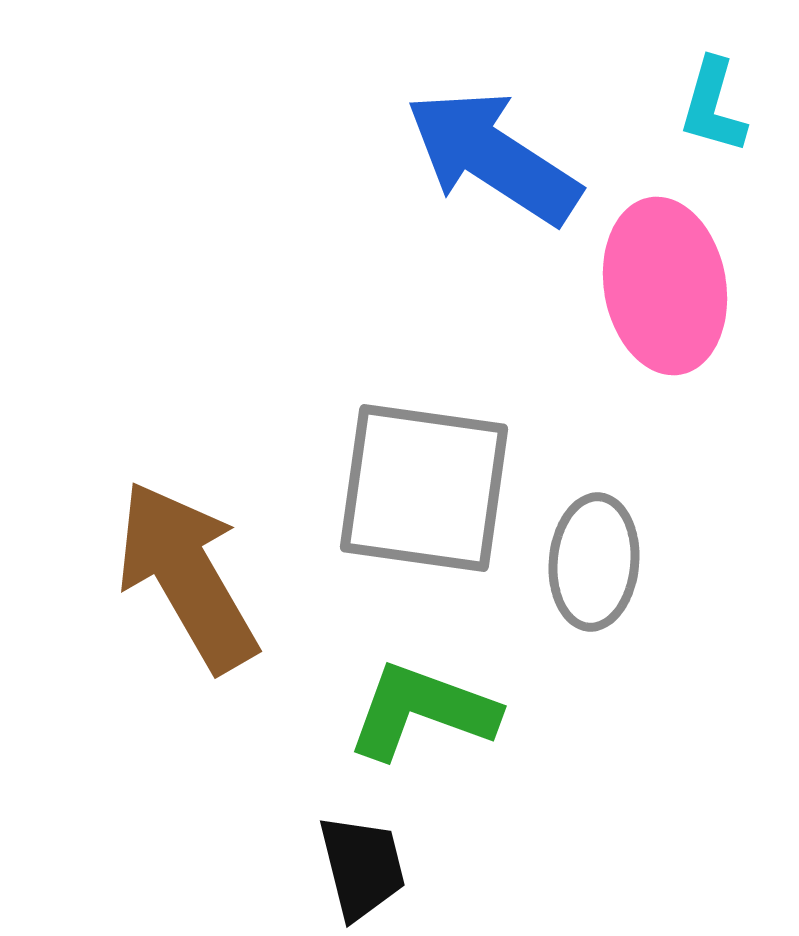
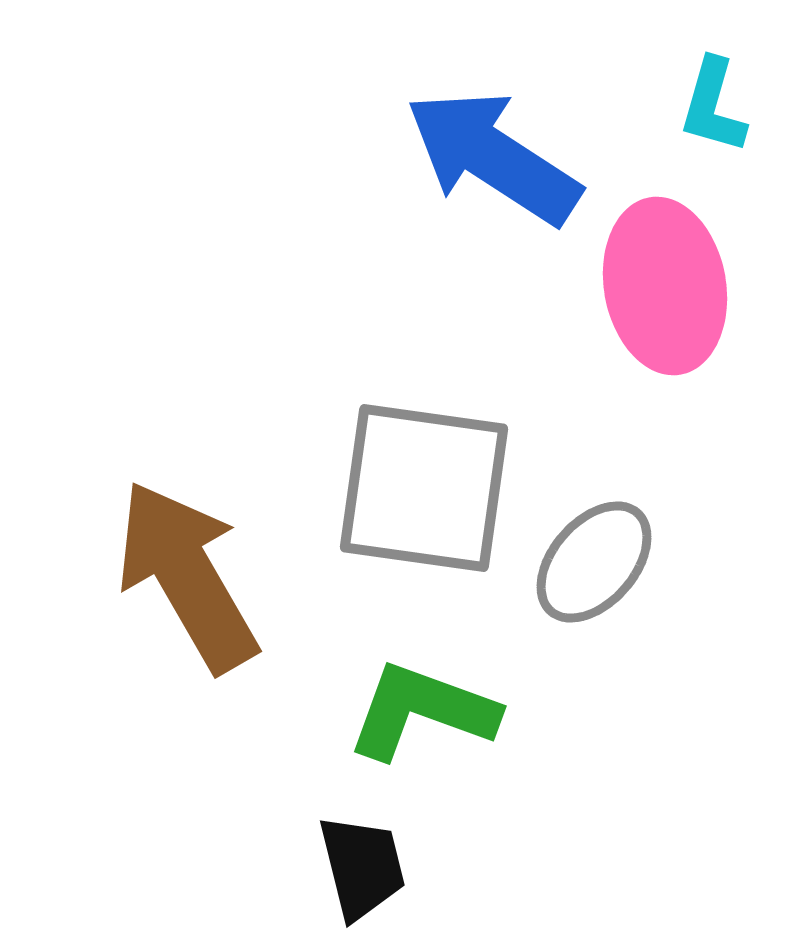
gray ellipse: rotated 36 degrees clockwise
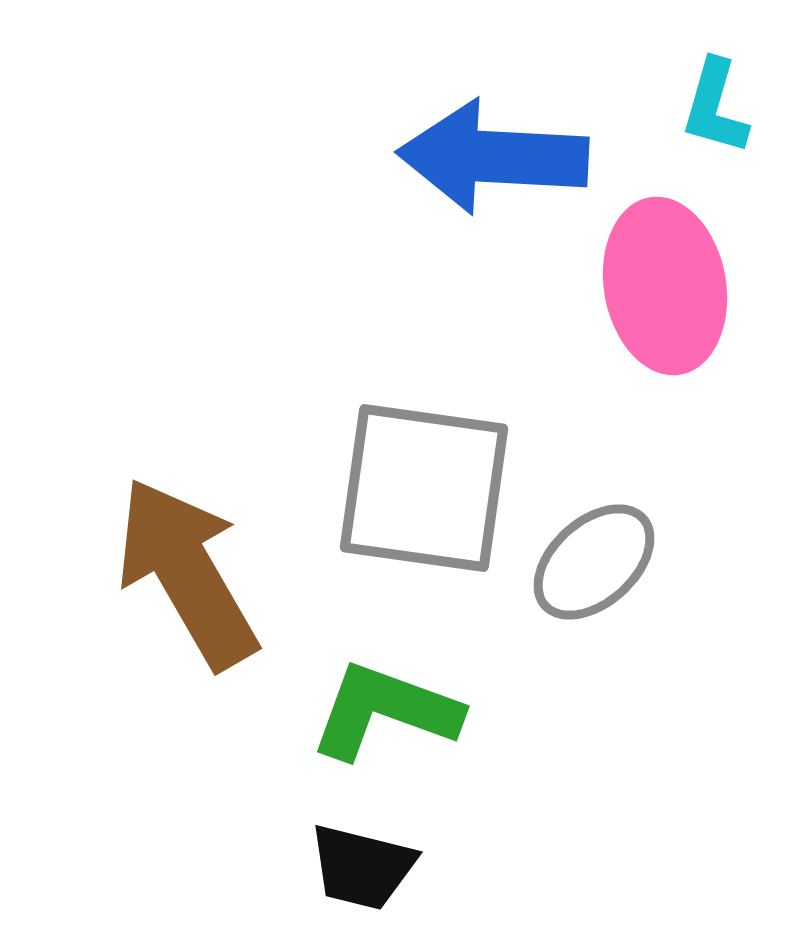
cyan L-shape: moved 2 px right, 1 px down
blue arrow: rotated 30 degrees counterclockwise
gray ellipse: rotated 7 degrees clockwise
brown arrow: moved 3 px up
green L-shape: moved 37 px left
black trapezoid: rotated 118 degrees clockwise
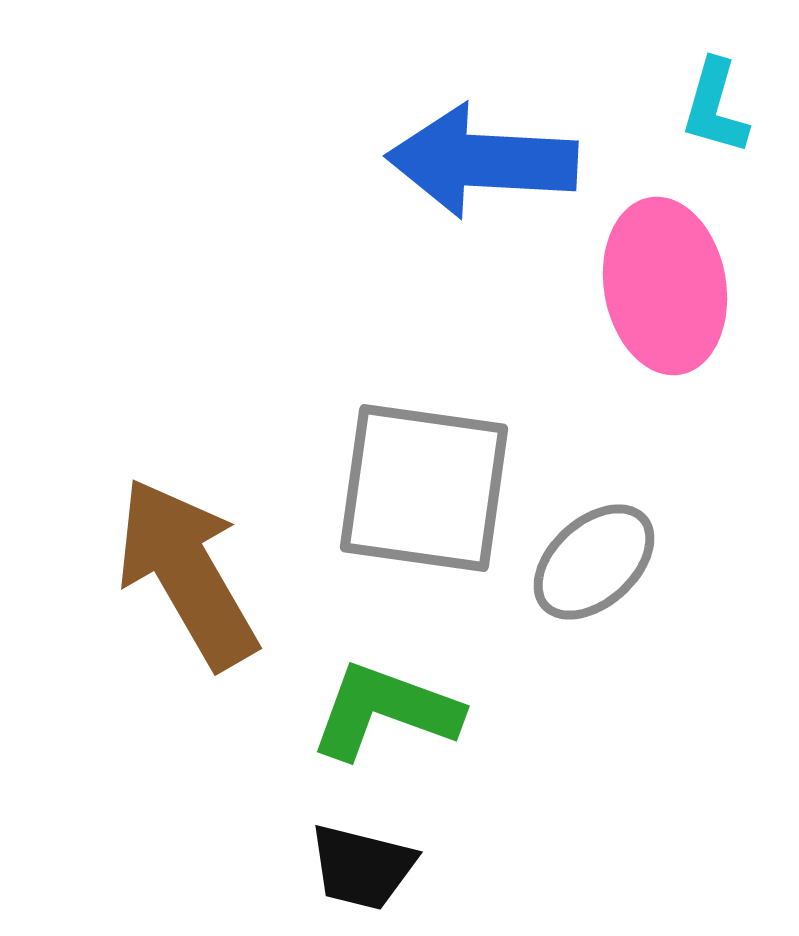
blue arrow: moved 11 px left, 4 px down
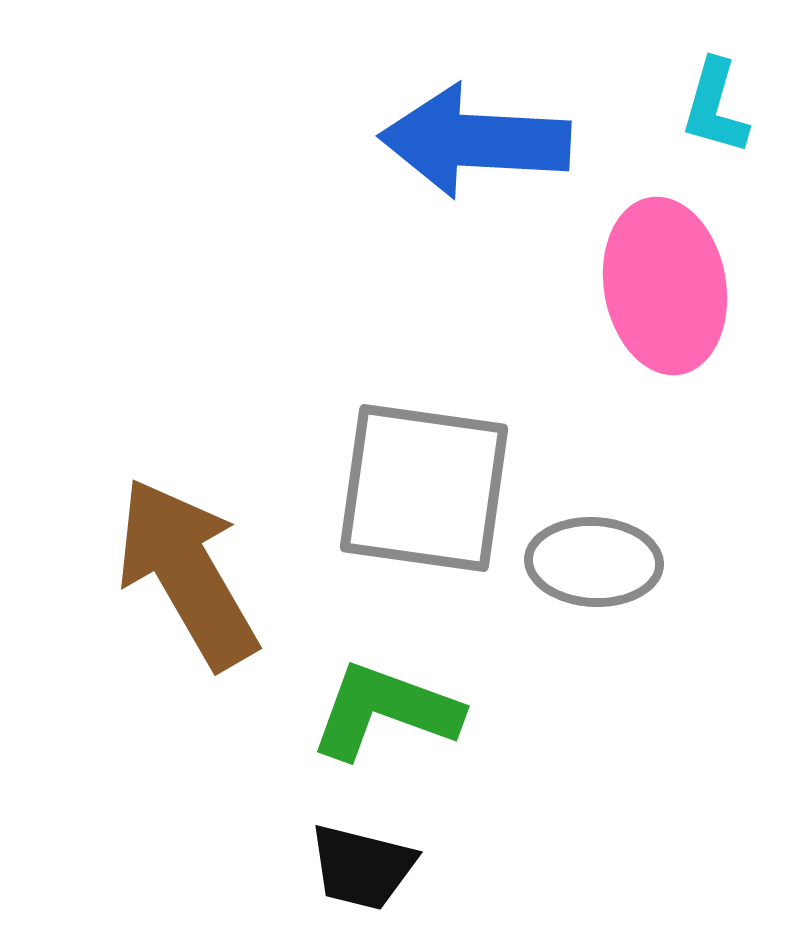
blue arrow: moved 7 px left, 20 px up
gray ellipse: rotated 45 degrees clockwise
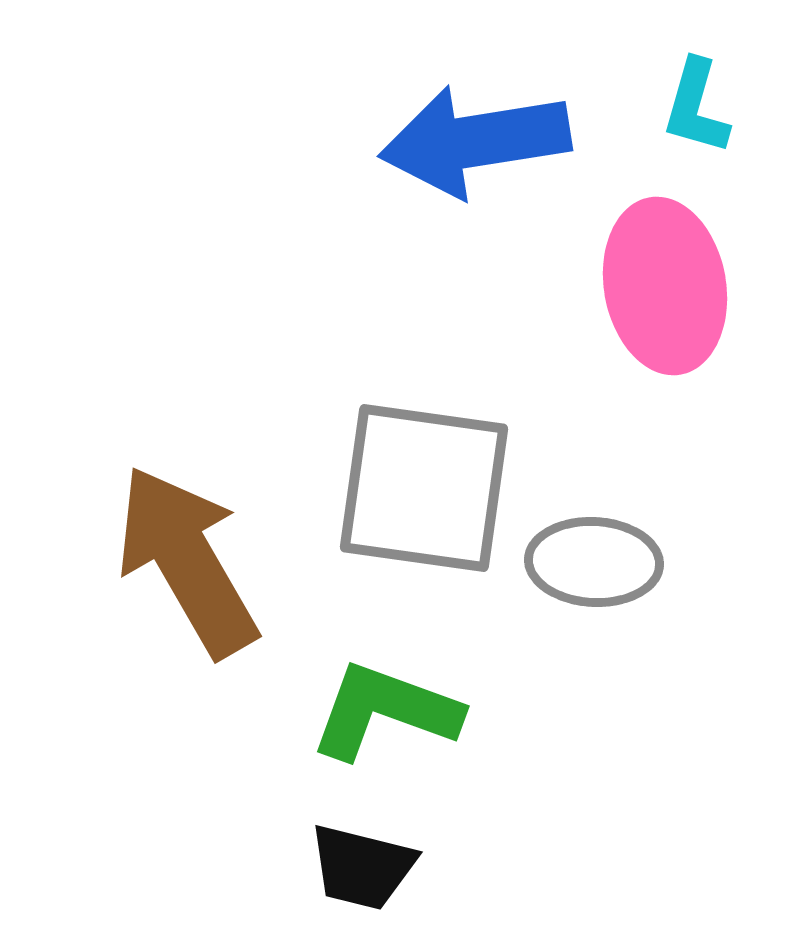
cyan L-shape: moved 19 px left
blue arrow: rotated 12 degrees counterclockwise
brown arrow: moved 12 px up
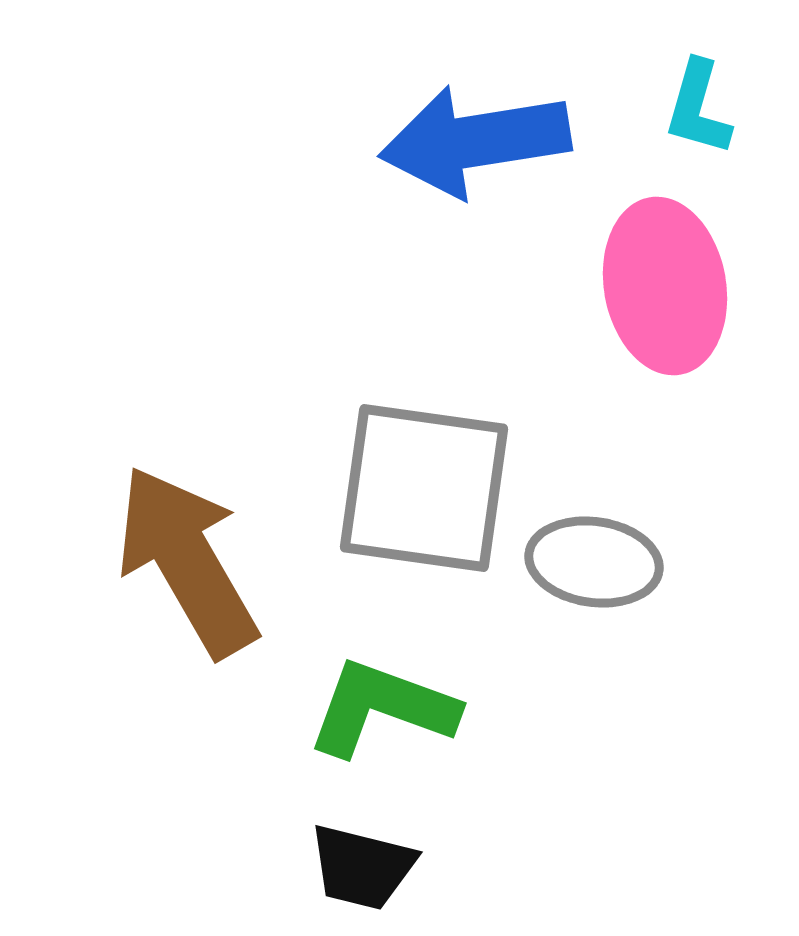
cyan L-shape: moved 2 px right, 1 px down
gray ellipse: rotated 5 degrees clockwise
green L-shape: moved 3 px left, 3 px up
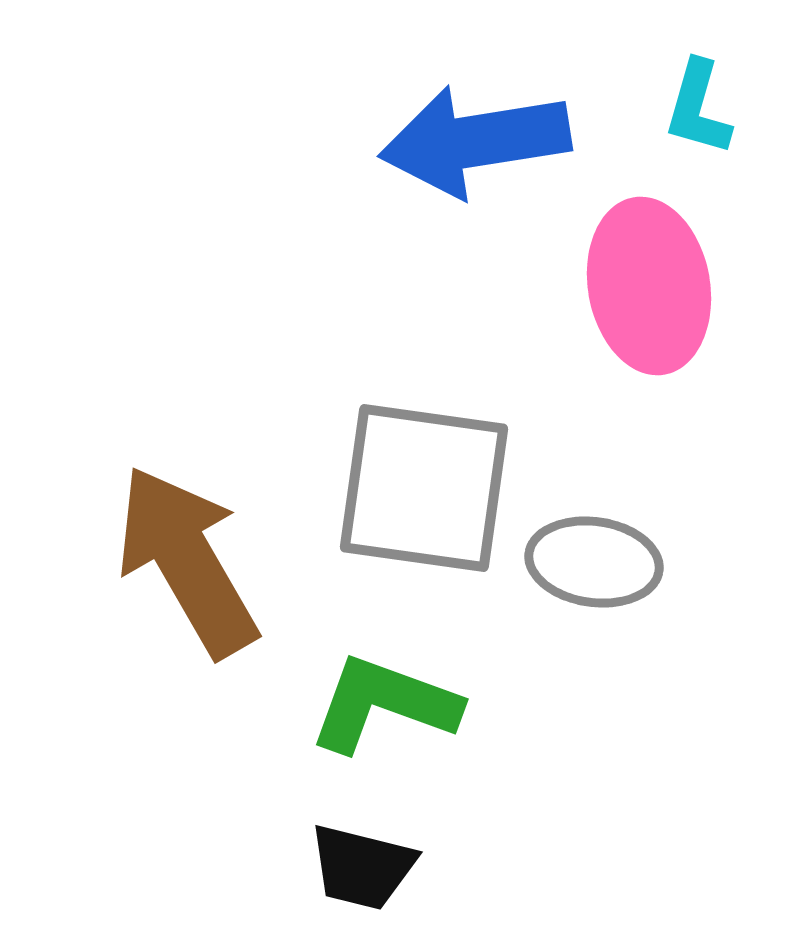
pink ellipse: moved 16 px left
green L-shape: moved 2 px right, 4 px up
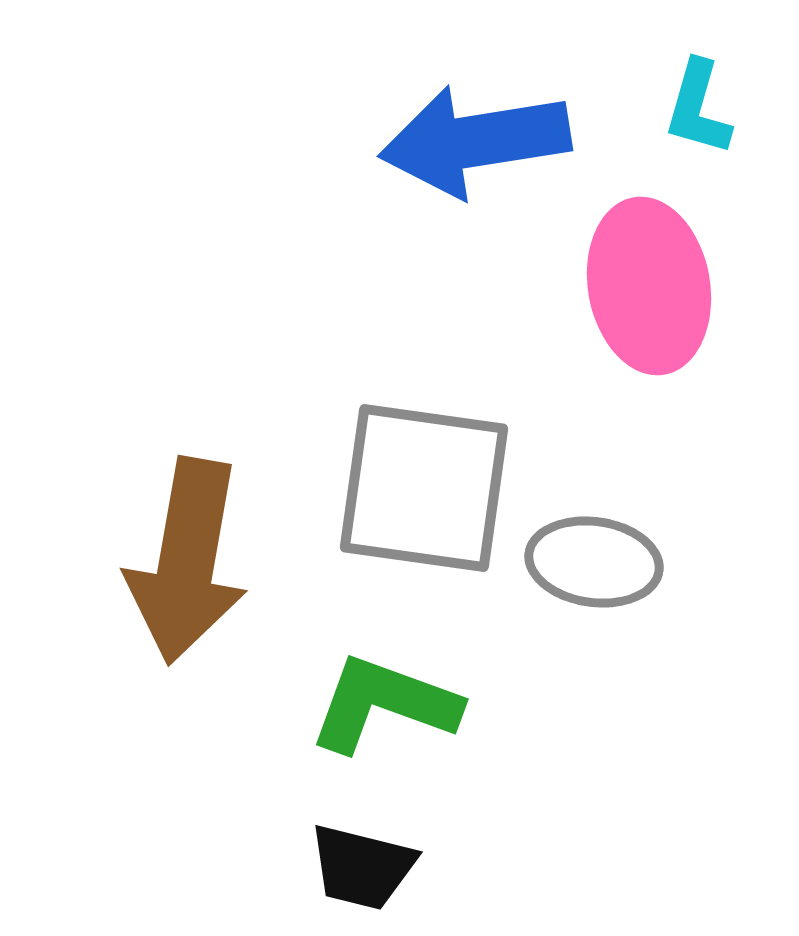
brown arrow: rotated 140 degrees counterclockwise
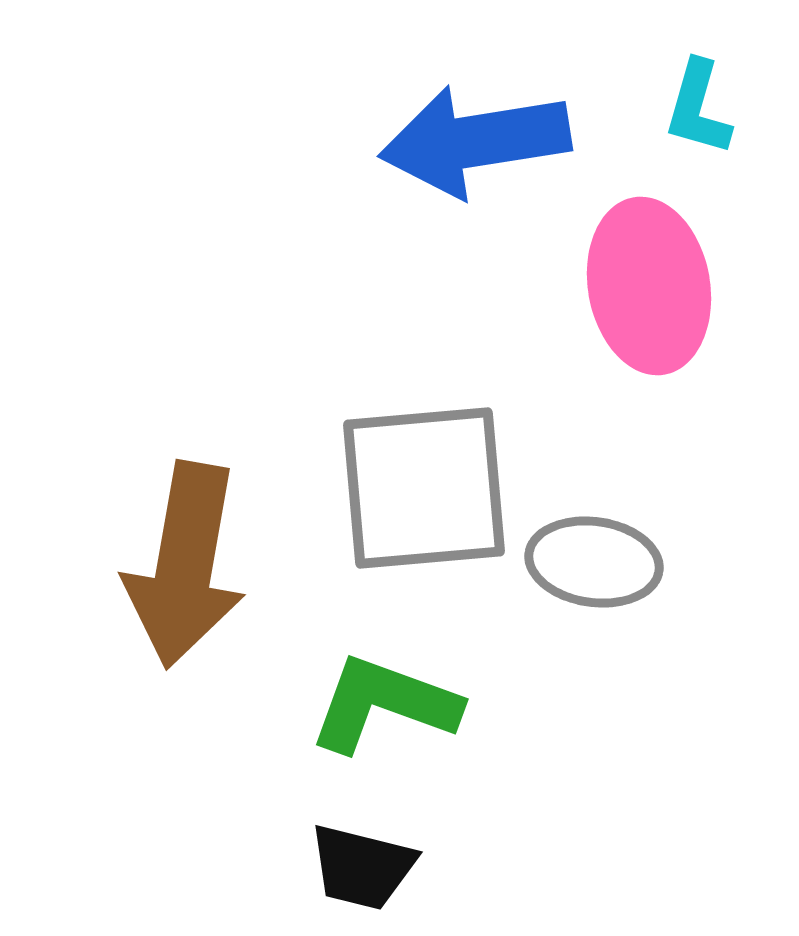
gray square: rotated 13 degrees counterclockwise
brown arrow: moved 2 px left, 4 px down
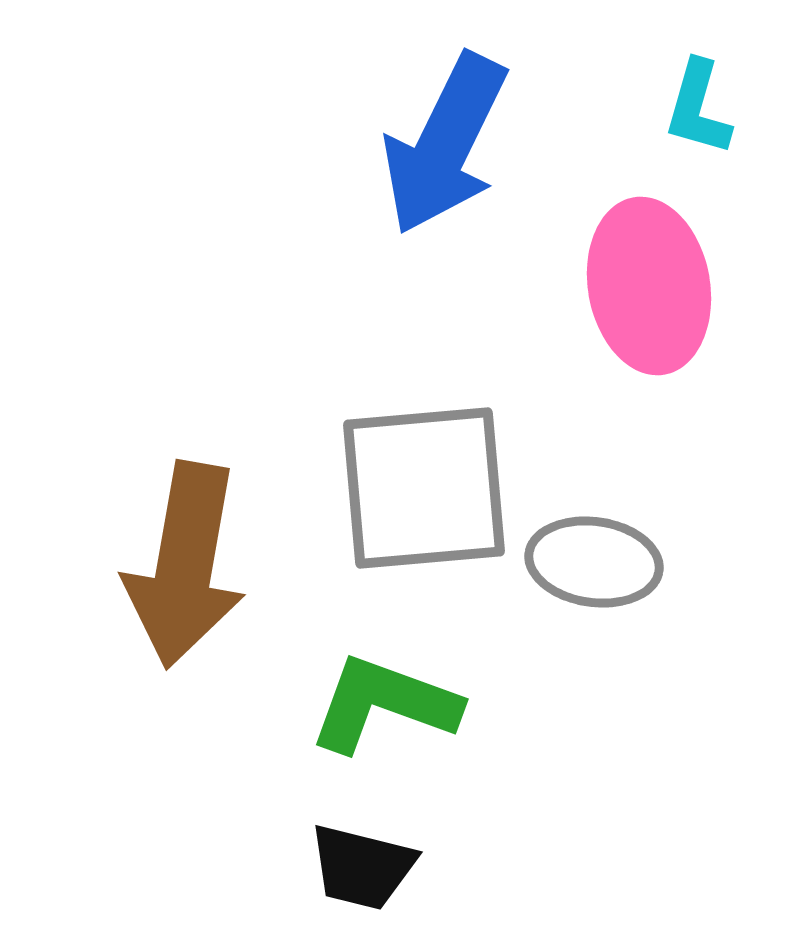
blue arrow: moved 30 px left, 3 px down; rotated 55 degrees counterclockwise
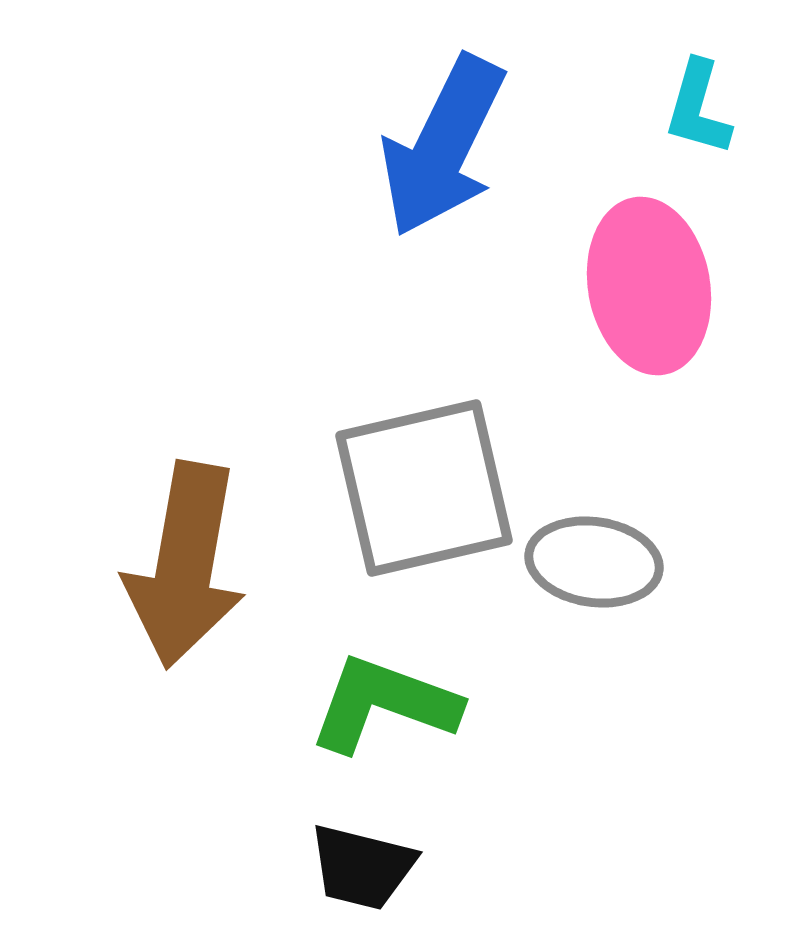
blue arrow: moved 2 px left, 2 px down
gray square: rotated 8 degrees counterclockwise
